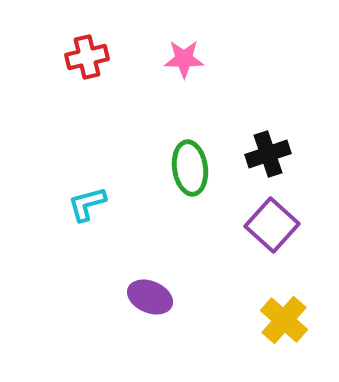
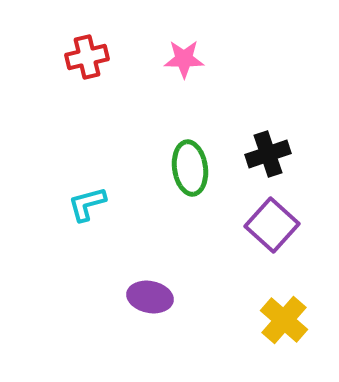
purple ellipse: rotated 12 degrees counterclockwise
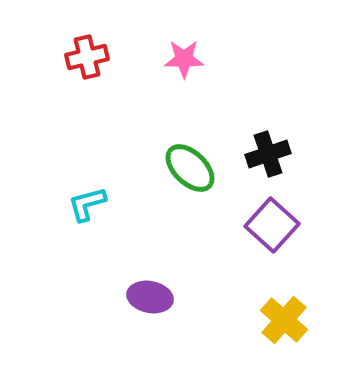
green ellipse: rotated 38 degrees counterclockwise
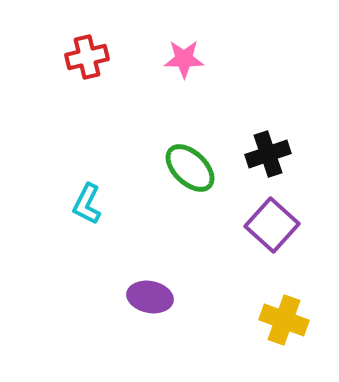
cyan L-shape: rotated 48 degrees counterclockwise
yellow cross: rotated 21 degrees counterclockwise
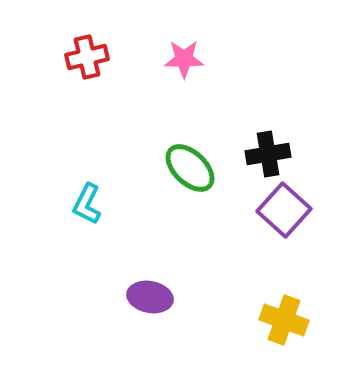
black cross: rotated 9 degrees clockwise
purple square: moved 12 px right, 15 px up
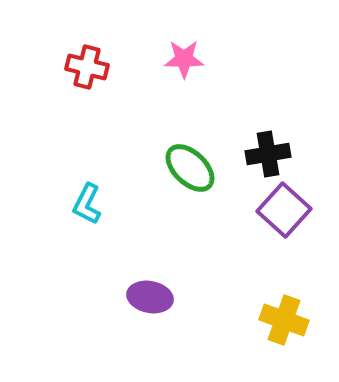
red cross: moved 10 px down; rotated 27 degrees clockwise
